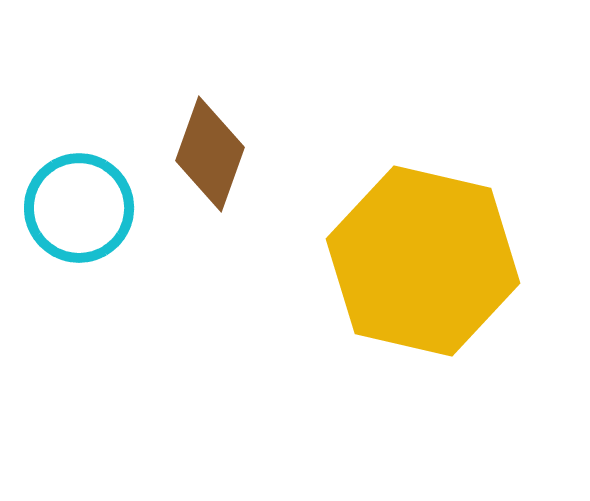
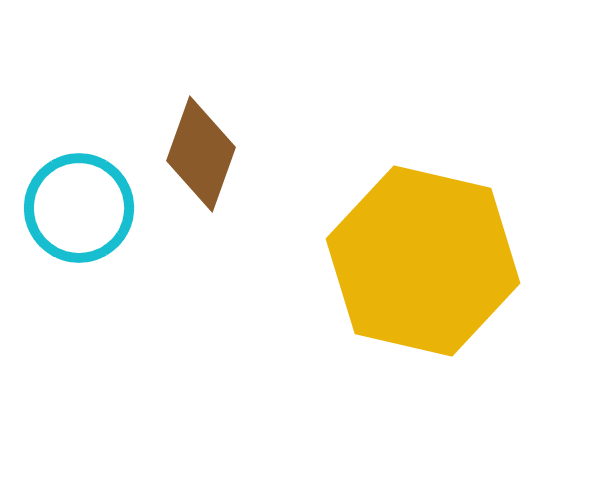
brown diamond: moved 9 px left
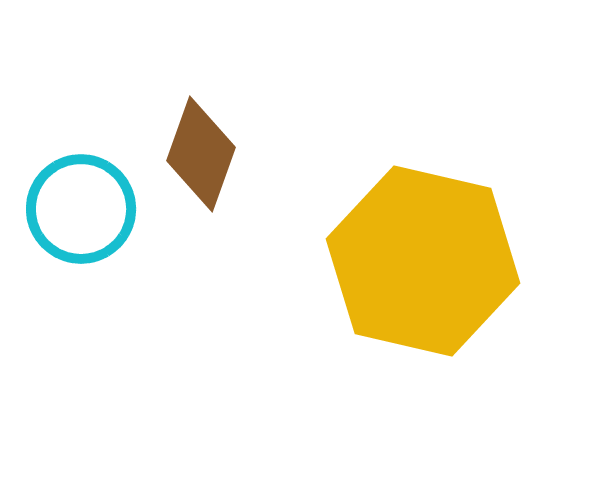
cyan circle: moved 2 px right, 1 px down
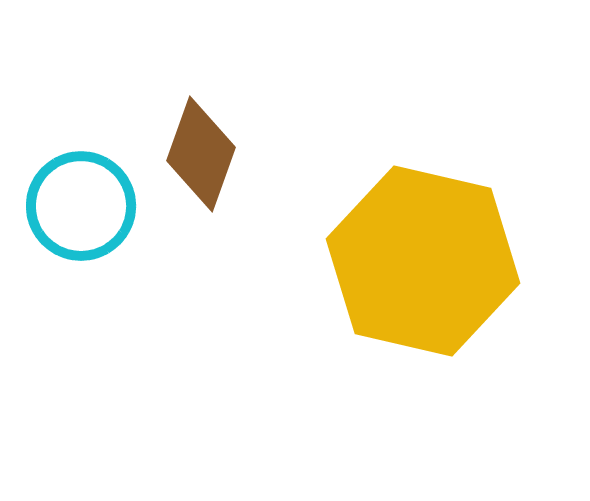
cyan circle: moved 3 px up
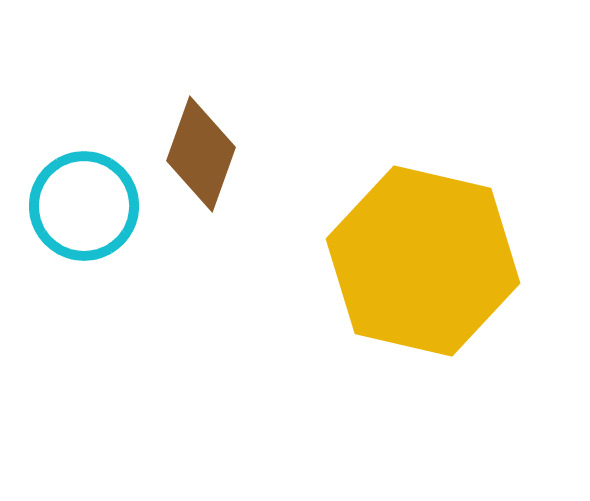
cyan circle: moved 3 px right
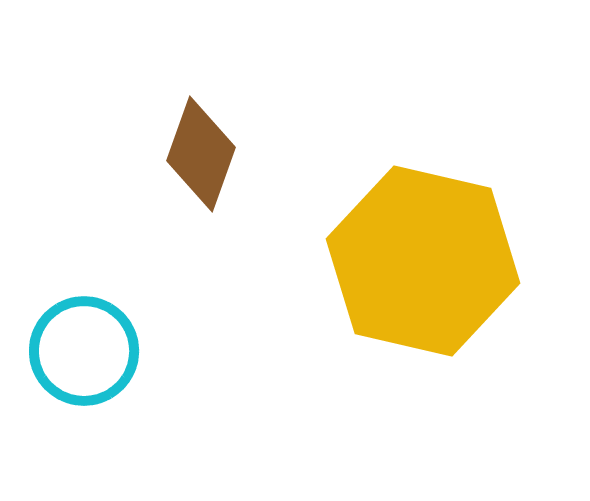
cyan circle: moved 145 px down
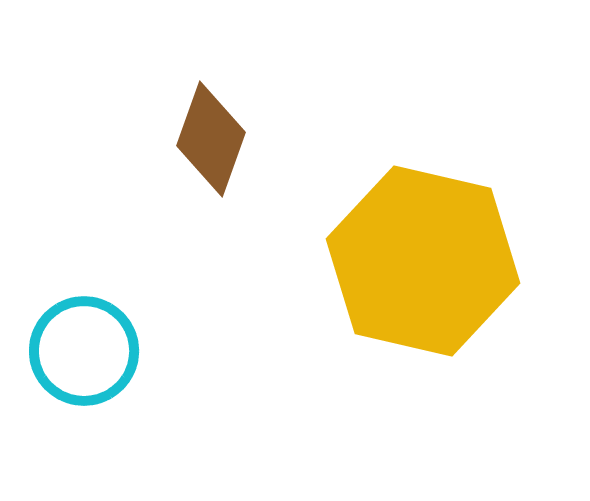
brown diamond: moved 10 px right, 15 px up
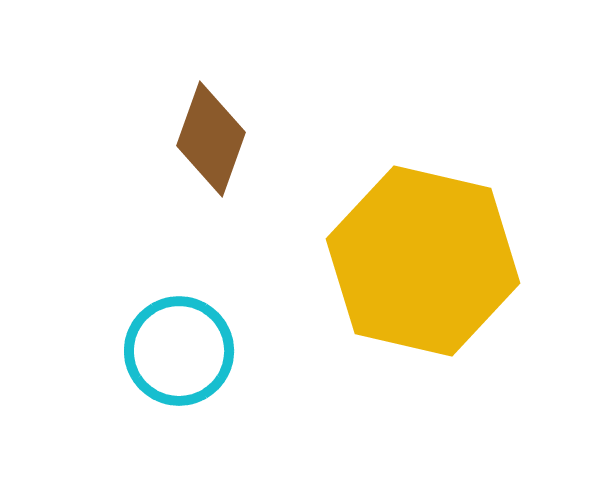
cyan circle: moved 95 px right
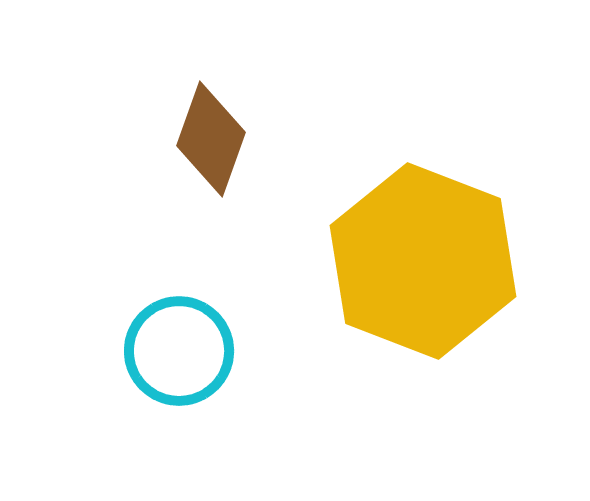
yellow hexagon: rotated 8 degrees clockwise
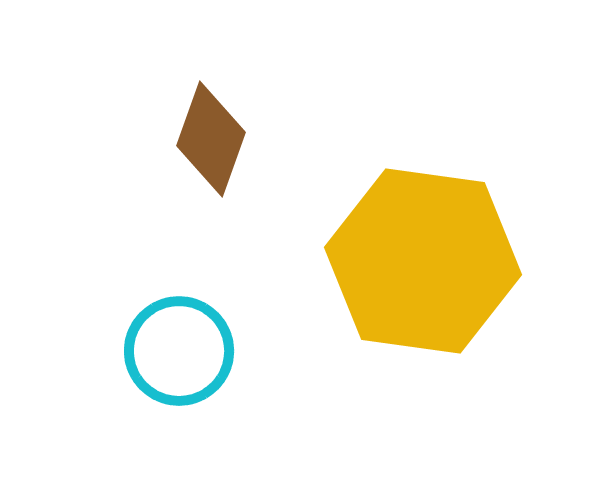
yellow hexagon: rotated 13 degrees counterclockwise
